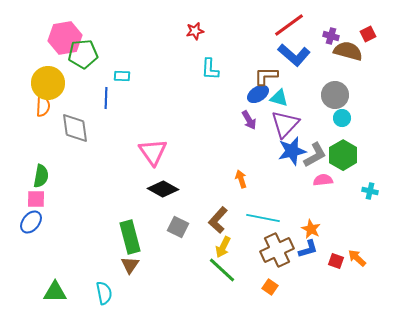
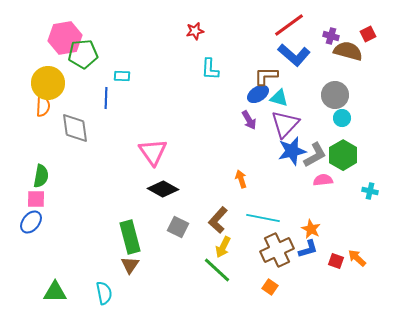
green line at (222, 270): moved 5 px left
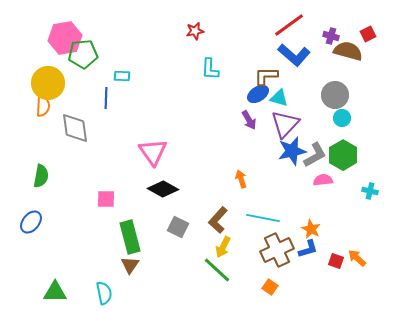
pink square at (36, 199): moved 70 px right
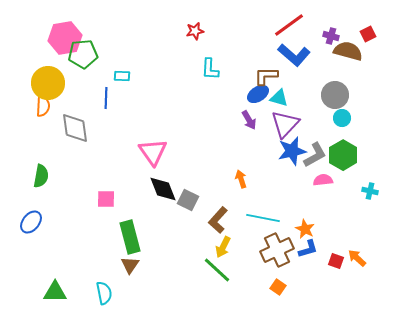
black diamond at (163, 189): rotated 40 degrees clockwise
gray square at (178, 227): moved 10 px right, 27 px up
orange star at (311, 229): moved 6 px left
orange square at (270, 287): moved 8 px right
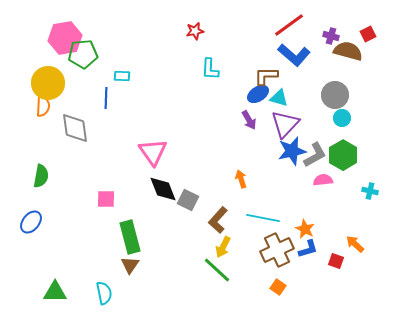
orange arrow at (357, 258): moved 2 px left, 14 px up
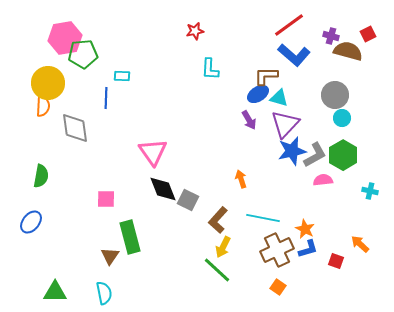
orange arrow at (355, 244): moved 5 px right
brown triangle at (130, 265): moved 20 px left, 9 px up
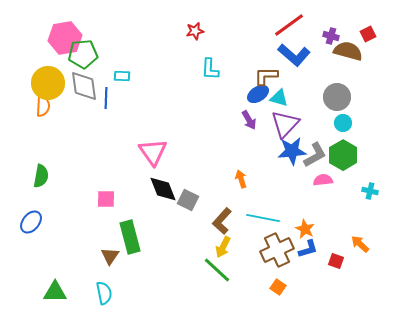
gray circle at (335, 95): moved 2 px right, 2 px down
cyan circle at (342, 118): moved 1 px right, 5 px down
gray diamond at (75, 128): moved 9 px right, 42 px up
blue star at (292, 151): rotated 8 degrees clockwise
brown L-shape at (218, 220): moved 4 px right, 1 px down
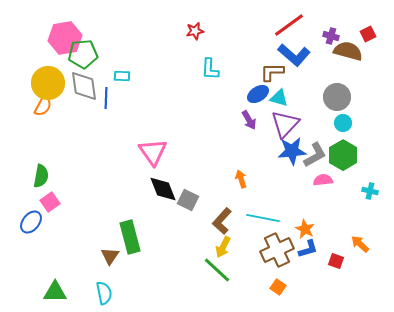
brown L-shape at (266, 76): moved 6 px right, 4 px up
orange semicircle at (43, 106): rotated 25 degrees clockwise
pink square at (106, 199): moved 56 px left, 3 px down; rotated 36 degrees counterclockwise
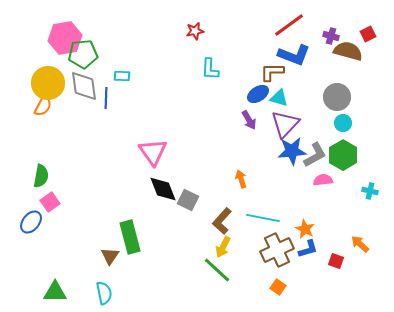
blue L-shape at (294, 55): rotated 20 degrees counterclockwise
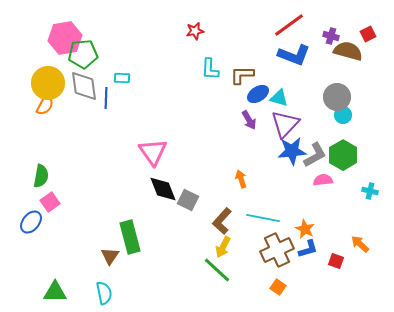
brown L-shape at (272, 72): moved 30 px left, 3 px down
cyan rectangle at (122, 76): moved 2 px down
orange semicircle at (43, 106): moved 2 px right, 1 px up
cyan circle at (343, 123): moved 8 px up
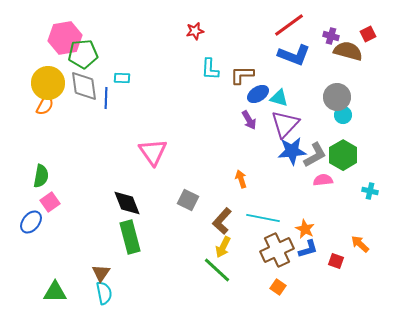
black diamond at (163, 189): moved 36 px left, 14 px down
brown triangle at (110, 256): moved 9 px left, 17 px down
